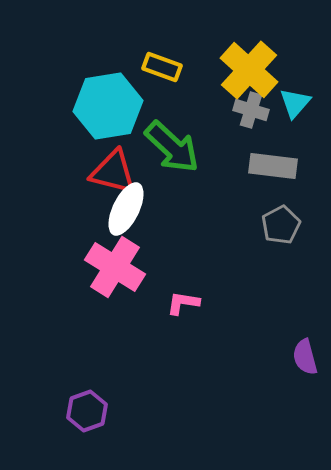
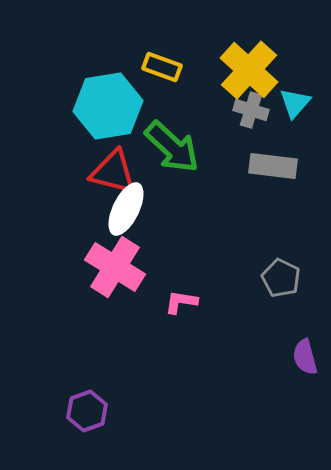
gray pentagon: moved 53 px down; rotated 18 degrees counterclockwise
pink L-shape: moved 2 px left, 1 px up
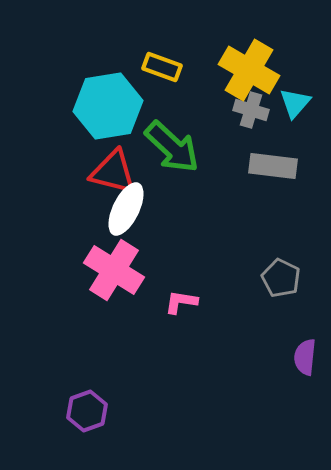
yellow cross: rotated 12 degrees counterclockwise
pink cross: moved 1 px left, 3 px down
purple semicircle: rotated 21 degrees clockwise
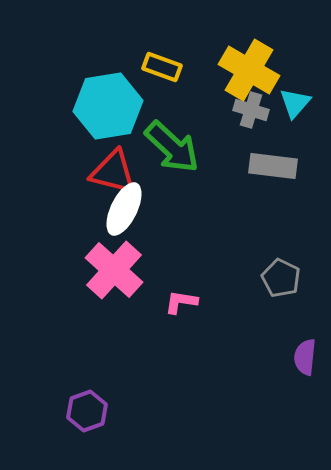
white ellipse: moved 2 px left
pink cross: rotated 10 degrees clockwise
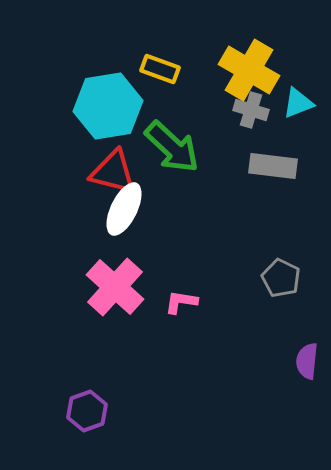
yellow rectangle: moved 2 px left, 2 px down
cyan triangle: moved 3 px right; rotated 28 degrees clockwise
pink cross: moved 1 px right, 17 px down
purple semicircle: moved 2 px right, 4 px down
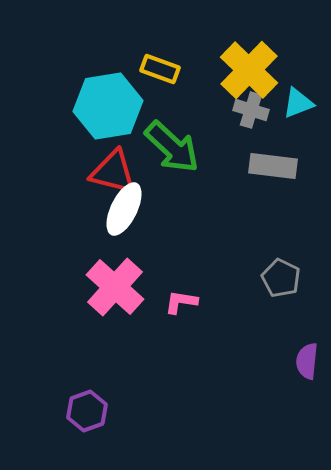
yellow cross: rotated 14 degrees clockwise
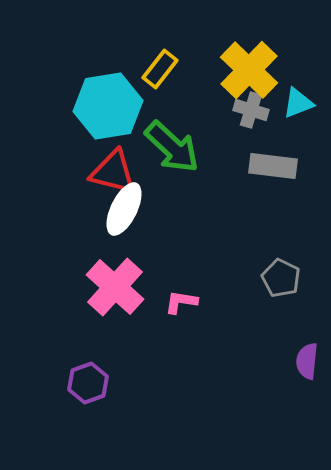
yellow rectangle: rotated 72 degrees counterclockwise
purple hexagon: moved 1 px right, 28 px up
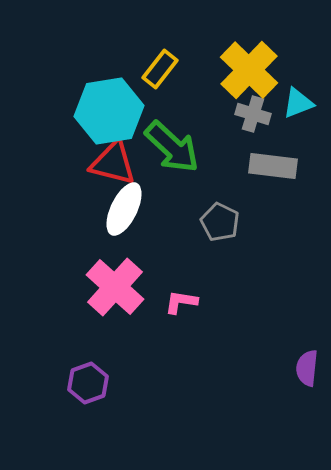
cyan hexagon: moved 1 px right, 5 px down
gray cross: moved 2 px right, 4 px down
red triangle: moved 9 px up
gray pentagon: moved 61 px left, 56 px up
purple semicircle: moved 7 px down
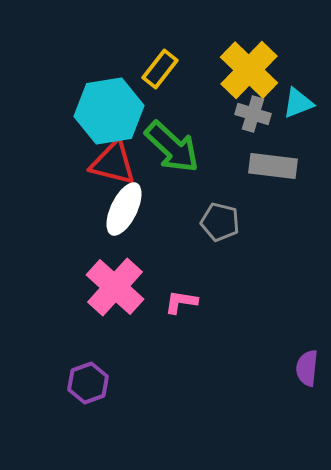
gray pentagon: rotated 12 degrees counterclockwise
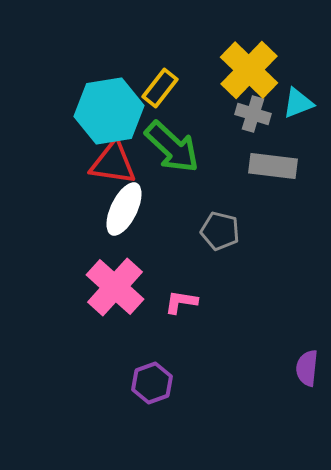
yellow rectangle: moved 19 px down
red triangle: rotated 6 degrees counterclockwise
gray pentagon: moved 9 px down
purple hexagon: moved 64 px right
